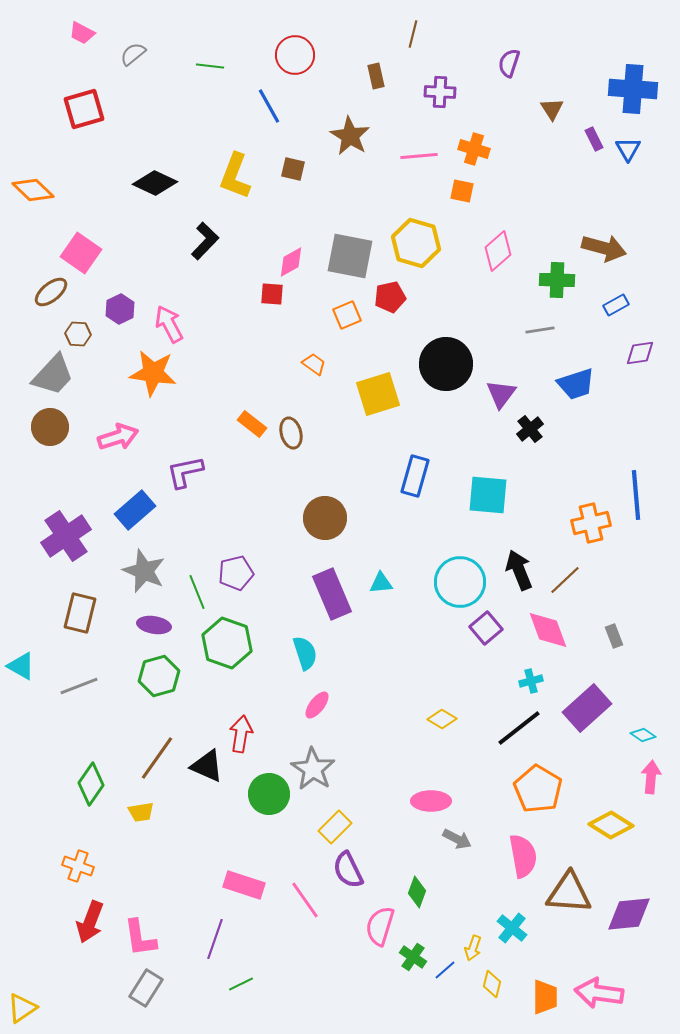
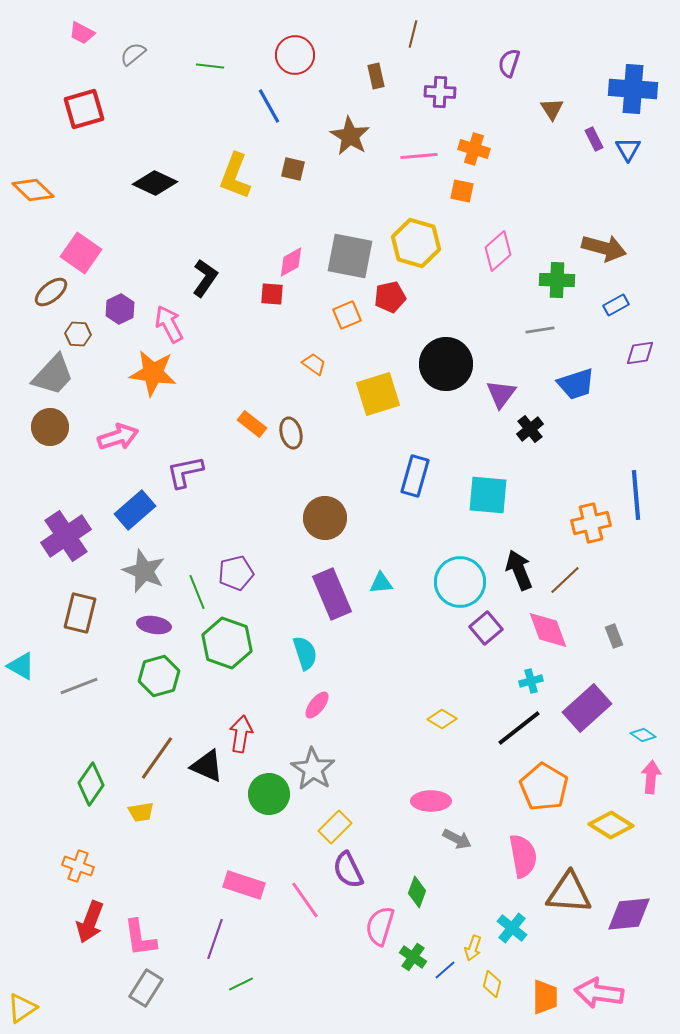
black L-shape at (205, 241): moved 37 px down; rotated 9 degrees counterclockwise
orange pentagon at (538, 789): moved 6 px right, 2 px up
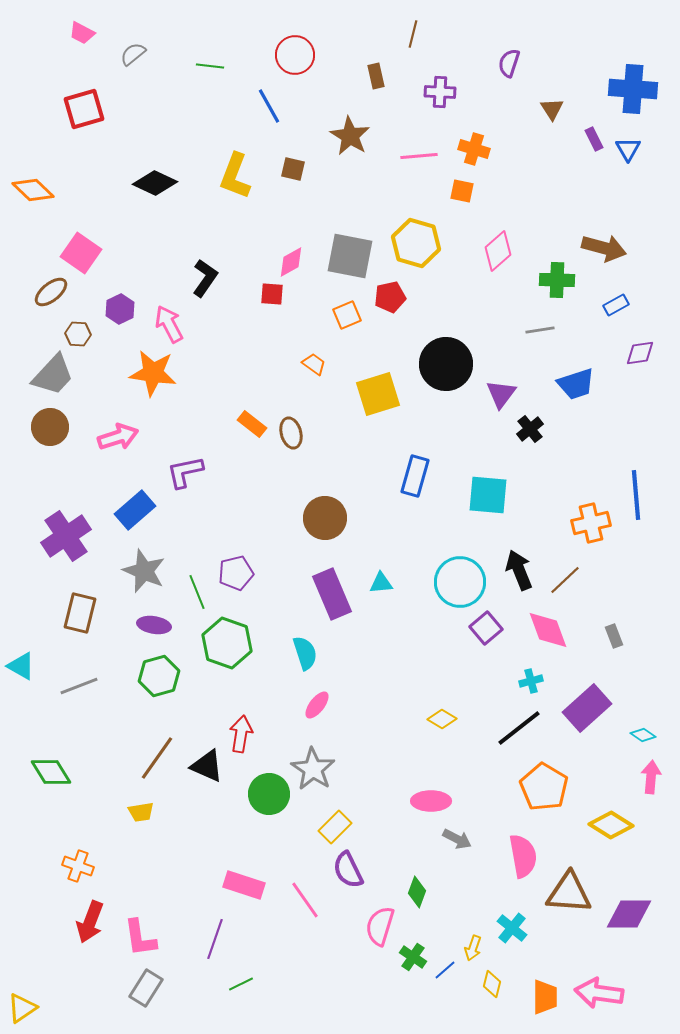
green diamond at (91, 784): moved 40 px left, 12 px up; rotated 66 degrees counterclockwise
purple diamond at (629, 914): rotated 6 degrees clockwise
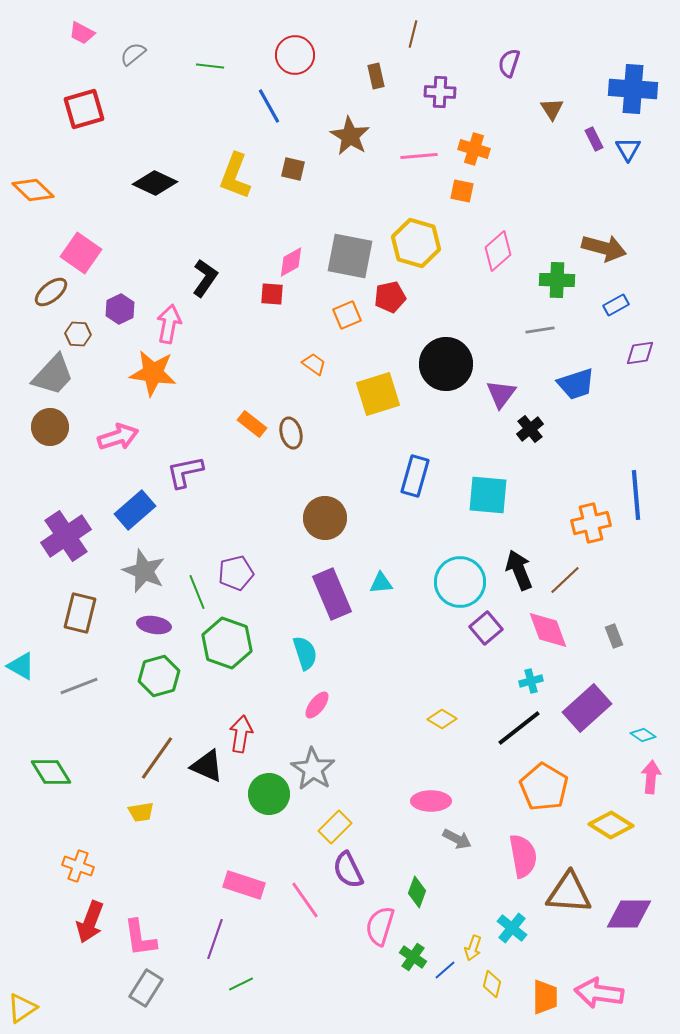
pink arrow at (169, 324): rotated 39 degrees clockwise
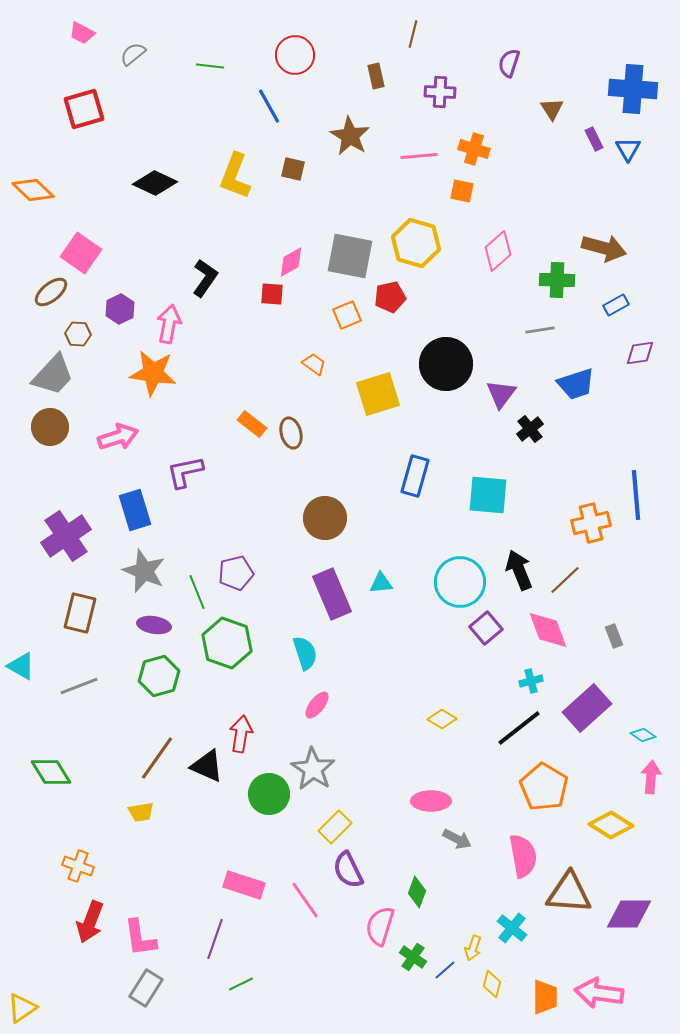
blue rectangle at (135, 510): rotated 66 degrees counterclockwise
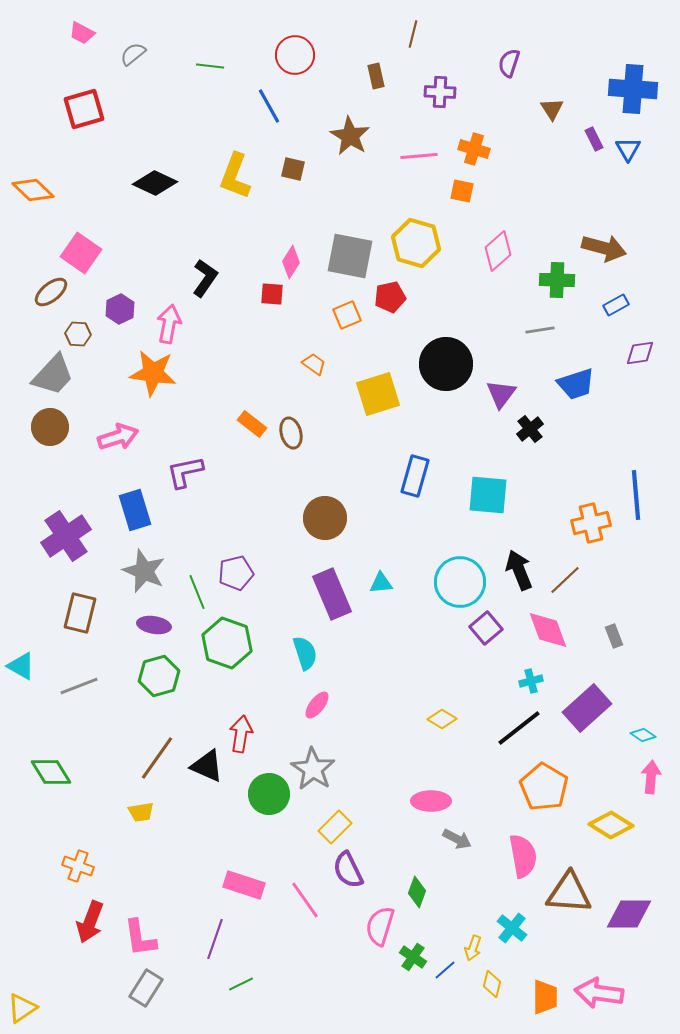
pink diamond at (291, 262): rotated 28 degrees counterclockwise
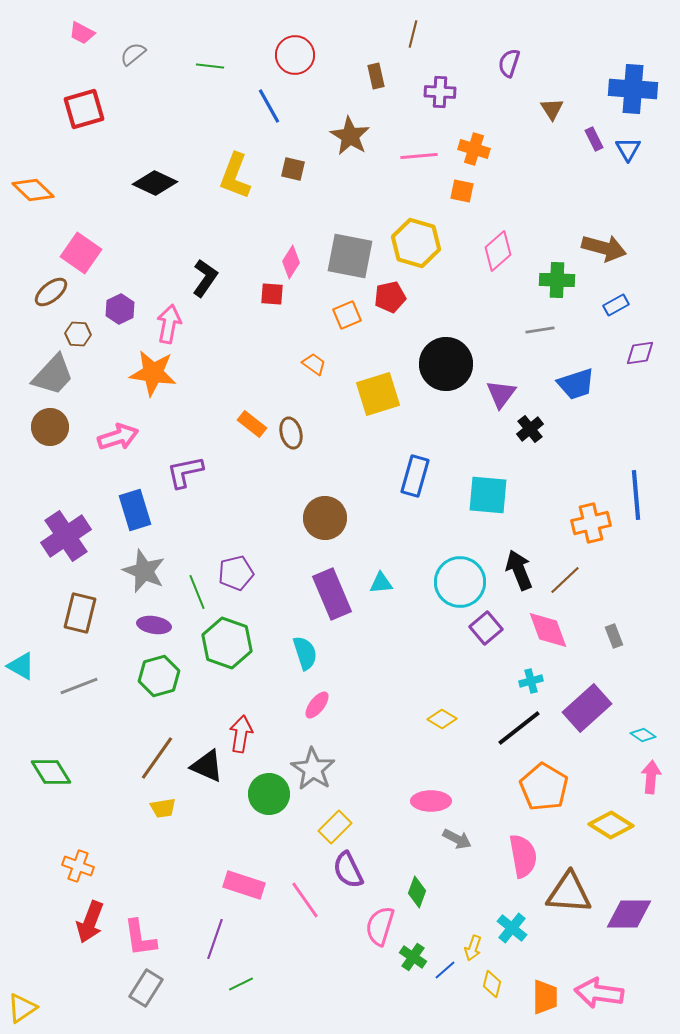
yellow trapezoid at (141, 812): moved 22 px right, 4 px up
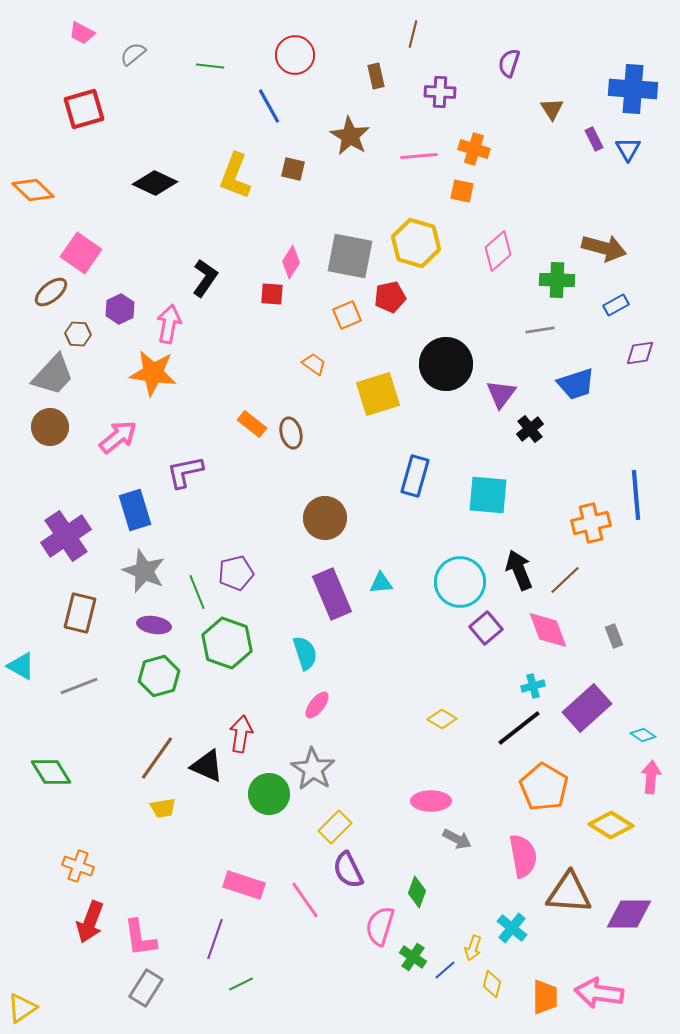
pink arrow at (118, 437): rotated 21 degrees counterclockwise
cyan cross at (531, 681): moved 2 px right, 5 px down
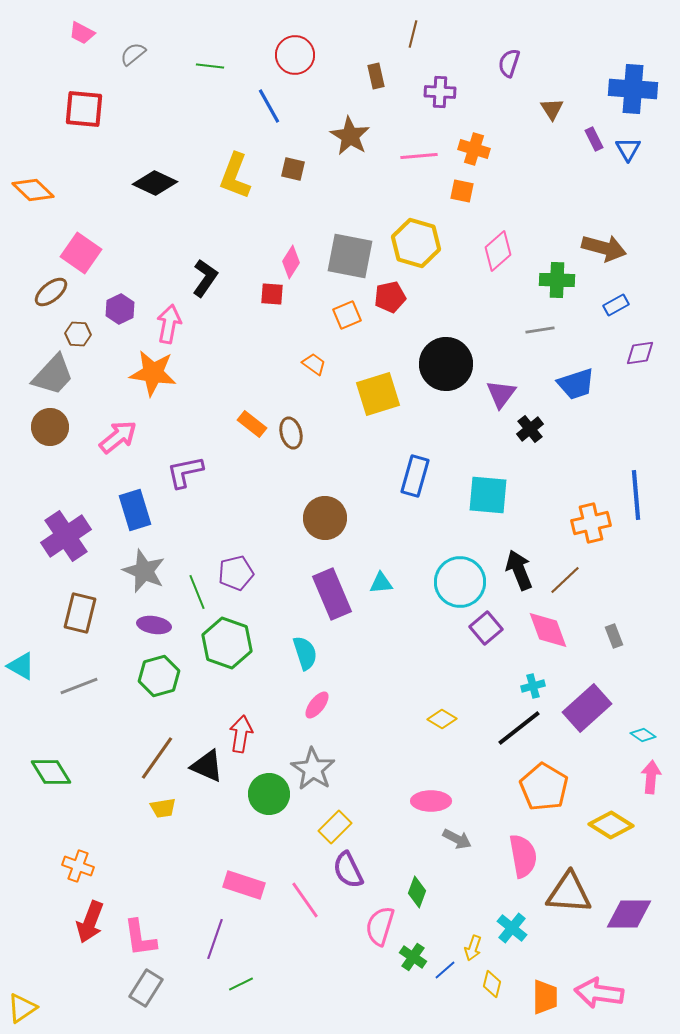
red square at (84, 109): rotated 21 degrees clockwise
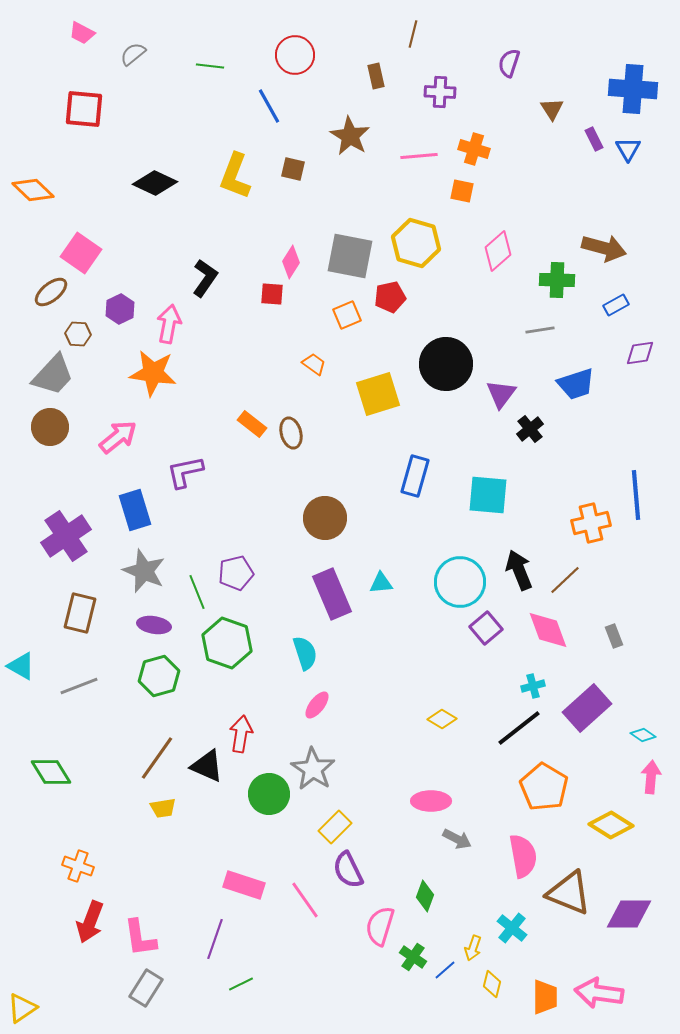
green diamond at (417, 892): moved 8 px right, 4 px down
brown triangle at (569, 893): rotated 18 degrees clockwise
